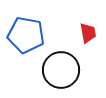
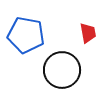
black circle: moved 1 px right
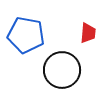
red trapezoid: rotated 15 degrees clockwise
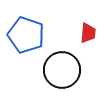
blue pentagon: rotated 9 degrees clockwise
